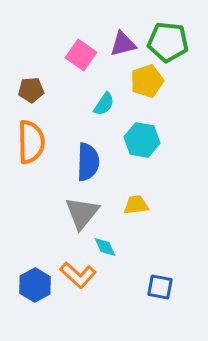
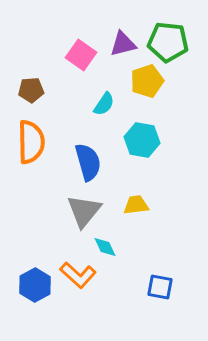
blue semicircle: rotated 18 degrees counterclockwise
gray triangle: moved 2 px right, 2 px up
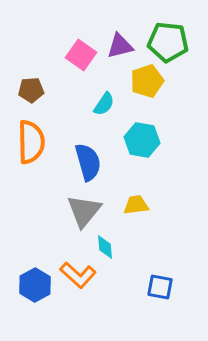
purple triangle: moved 3 px left, 2 px down
cyan diamond: rotated 20 degrees clockwise
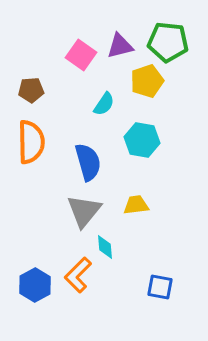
orange L-shape: rotated 93 degrees clockwise
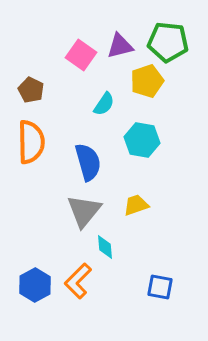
brown pentagon: rotated 30 degrees clockwise
yellow trapezoid: rotated 12 degrees counterclockwise
orange L-shape: moved 6 px down
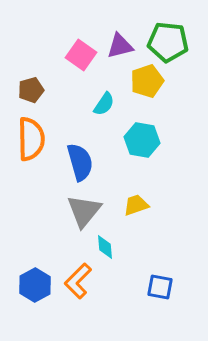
brown pentagon: rotated 30 degrees clockwise
orange semicircle: moved 3 px up
blue semicircle: moved 8 px left
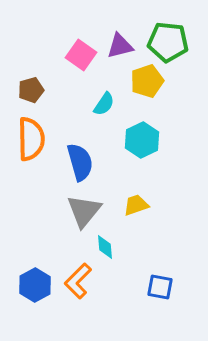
cyan hexagon: rotated 24 degrees clockwise
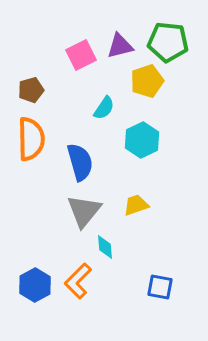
pink square: rotated 28 degrees clockwise
cyan semicircle: moved 4 px down
